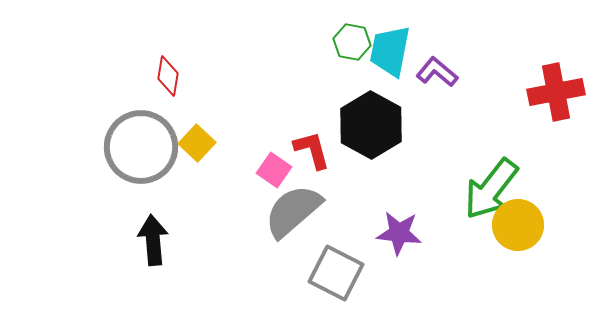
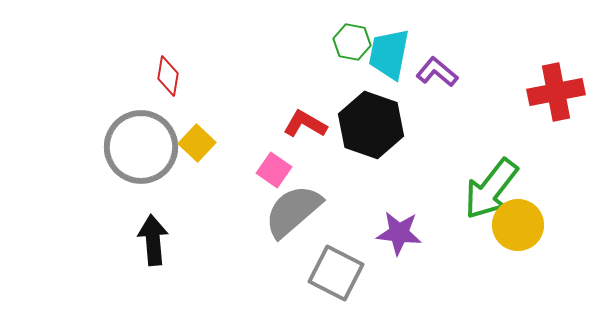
cyan trapezoid: moved 1 px left, 3 px down
black hexagon: rotated 10 degrees counterclockwise
red L-shape: moved 7 px left, 26 px up; rotated 45 degrees counterclockwise
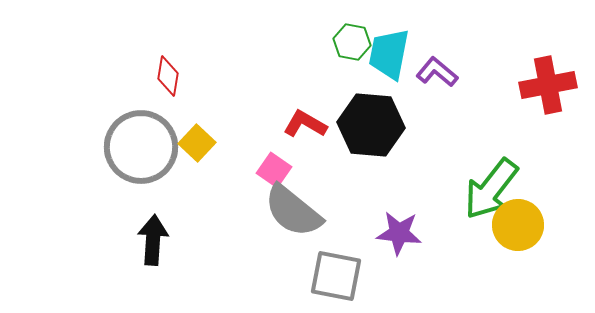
red cross: moved 8 px left, 7 px up
black hexagon: rotated 14 degrees counterclockwise
gray semicircle: rotated 100 degrees counterclockwise
black arrow: rotated 9 degrees clockwise
gray square: moved 3 px down; rotated 16 degrees counterclockwise
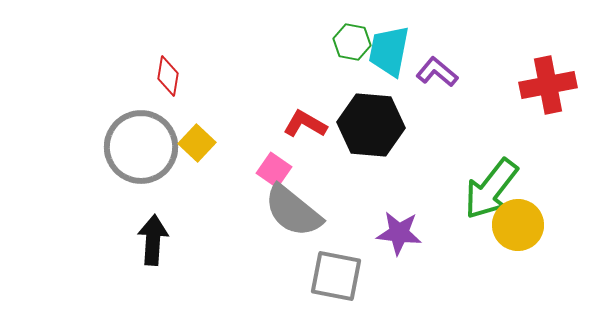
cyan trapezoid: moved 3 px up
